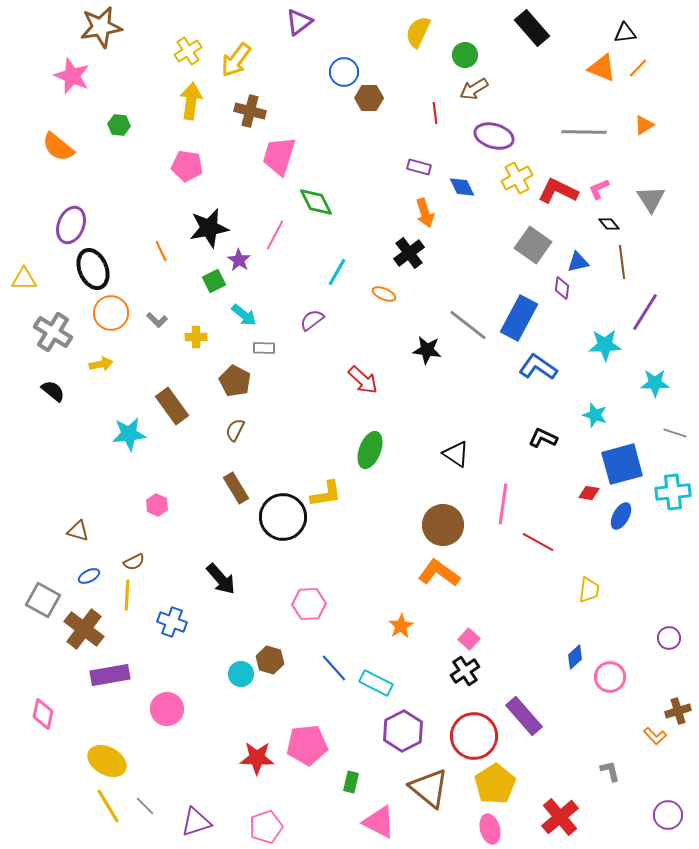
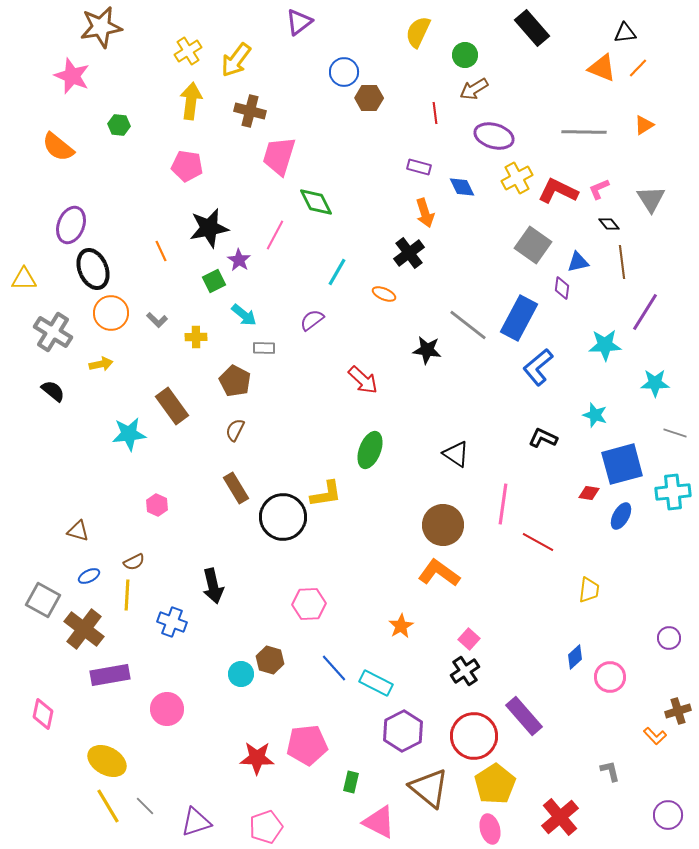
blue L-shape at (538, 367): rotated 75 degrees counterclockwise
black arrow at (221, 579): moved 8 px left, 7 px down; rotated 28 degrees clockwise
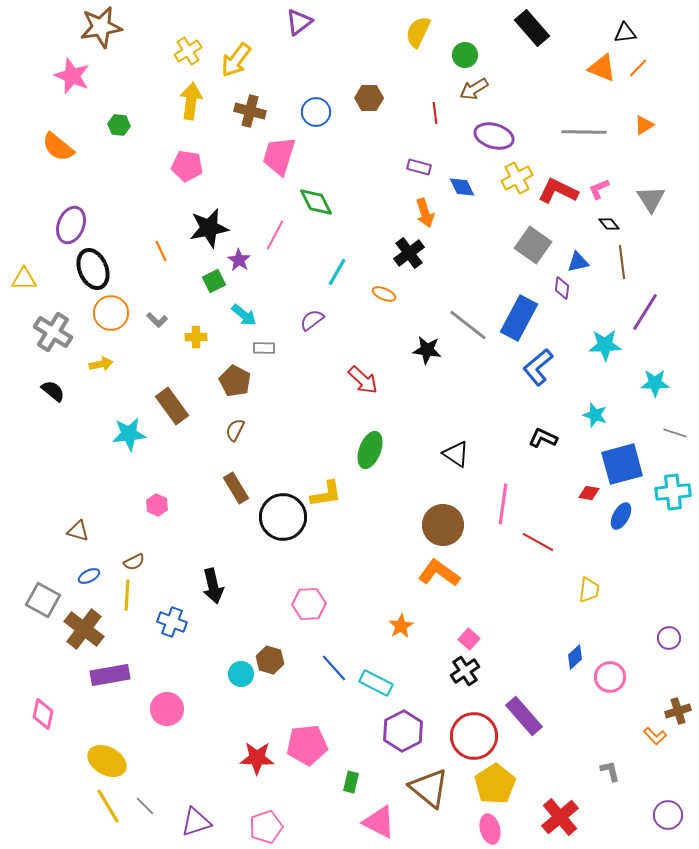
blue circle at (344, 72): moved 28 px left, 40 px down
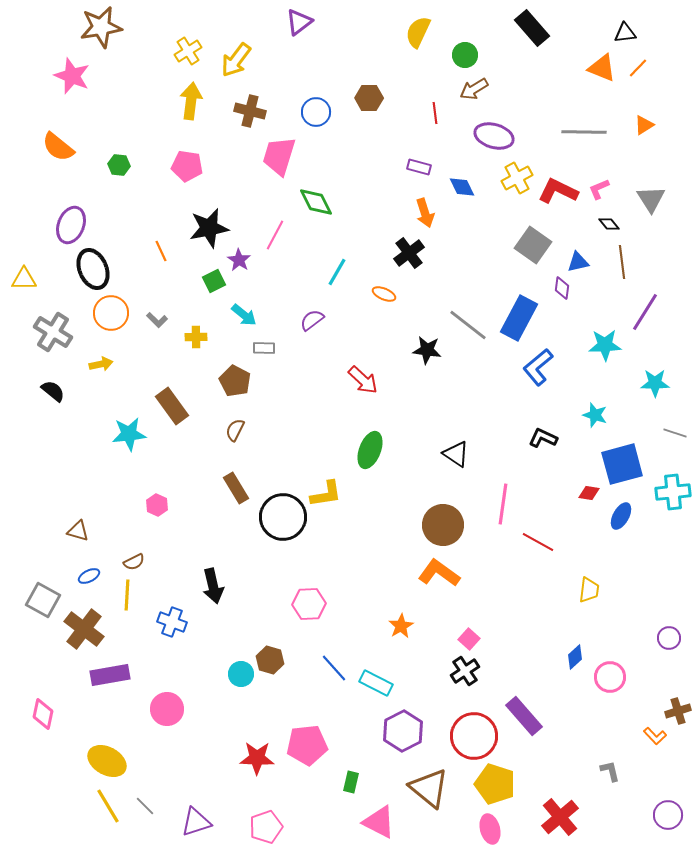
green hexagon at (119, 125): moved 40 px down
yellow pentagon at (495, 784): rotated 21 degrees counterclockwise
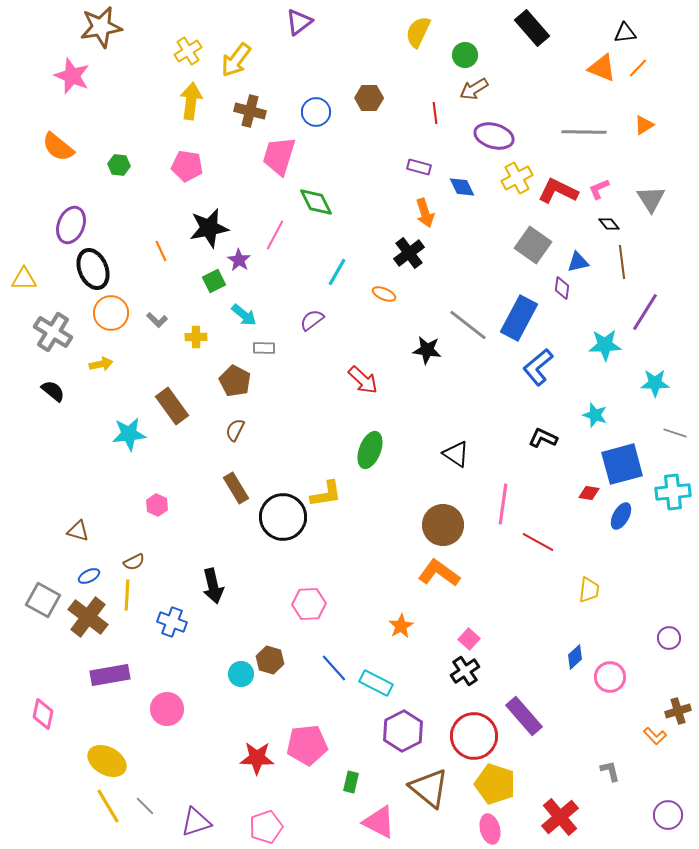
brown cross at (84, 629): moved 4 px right, 12 px up
